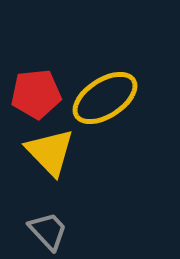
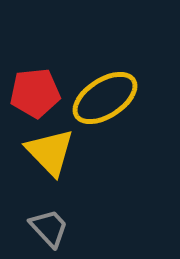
red pentagon: moved 1 px left, 1 px up
gray trapezoid: moved 1 px right, 3 px up
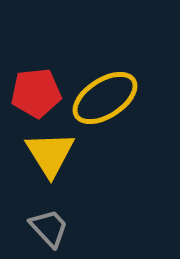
red pentagon: moved 1 px right
yellow triangle: moved 2 px down; rotated 12 degrees clockwise
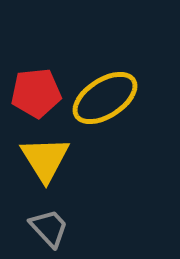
yellow triangle: moved 5 px left, 5 px down
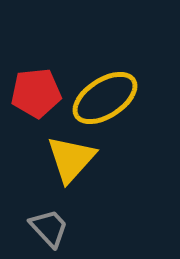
yellow triangle: moved 26 px right; rotated 14 degrees clockwise
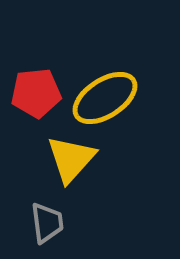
gray trapezoid: moved 2 px left, 5 px up; rotated 36 degrees clockwise
